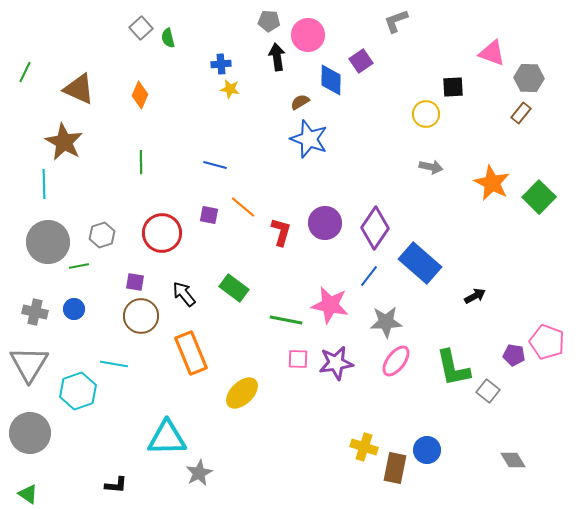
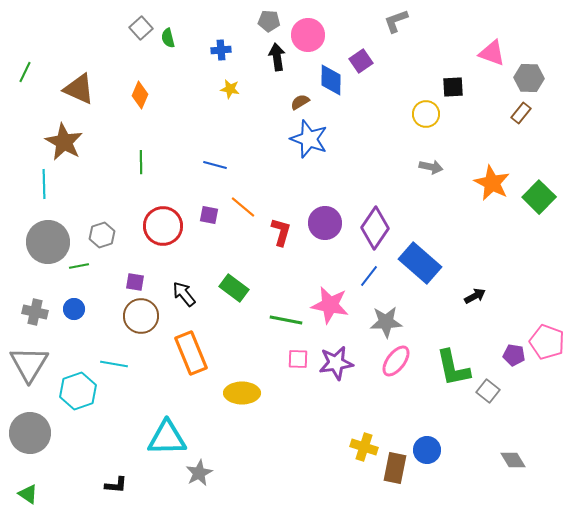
blue cross at (221, 64): moved 14 px up
red circle at (162, 233): moved 1 px right, 7 px up
yellow ellipse at (242, 393): rotated 44 degrees clockwise
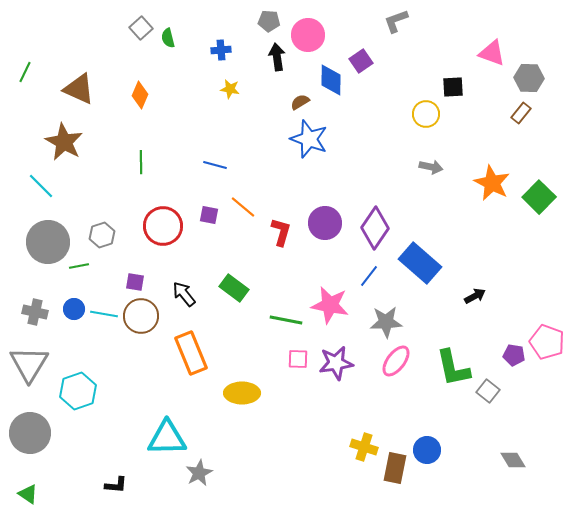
cyan line at (44, 184): moved 3 px left, 2 px down; rotated 44 degrees counterclockwise
cyan line at (114, 364): moved 10 px left, 50 px up
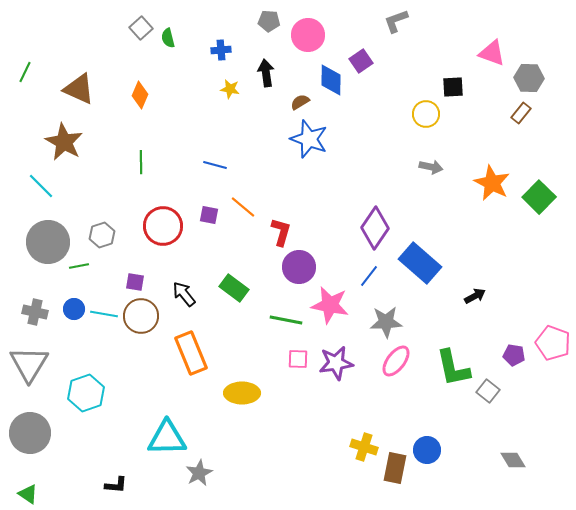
black arrow at (277, 57): moved 11 px left, 16 px down
purple circle at (325, 223): moved 26 px left, 44 px down
pink pentagon at (547, 342): moved 6 px right, 1 px down
cyan hexagon at (78, 391): moved 8 px right, 2 px down
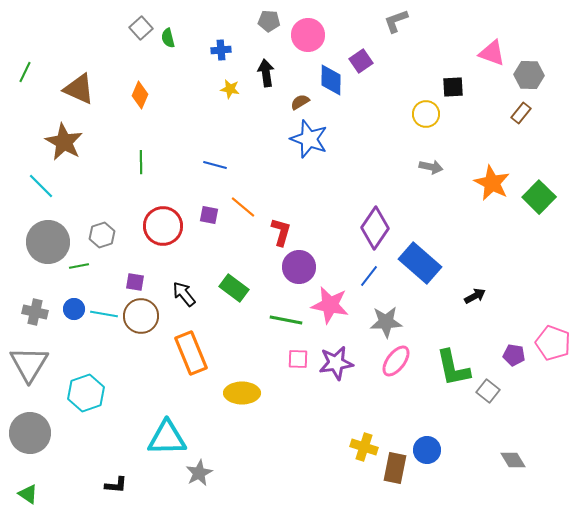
gray hexagon at (529, 78): moved 3 px up
